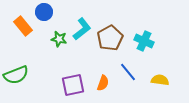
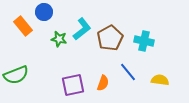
cyan cross: rotated 12 degrees counterclockwise
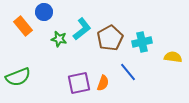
cyan cross: moved 2 px left, 1 px down; rotated 24 degrees counterclockwise
green semicircle: moved 2 px right, 2 px down
yellow semicircle: moved 13 px right, 23 px up
purple square: moved 6 px right, 2 px up
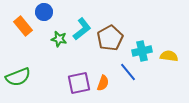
cyan cross: moved 9 px down
yellow semicircle: moved 4 px left, 1 px up
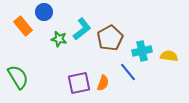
green semicircle: rotated 100 degrees counterclockwise
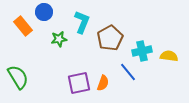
cyan L-shape: moved 7 px up; rotated 30 degrees counterclockwise
green star: rotated 21 degrees counterclockwise
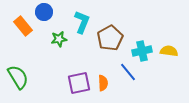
yellow semicircle: moved 5 px up
orange semicircle: rotated 21 degrees counterclockwise
